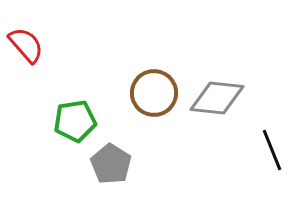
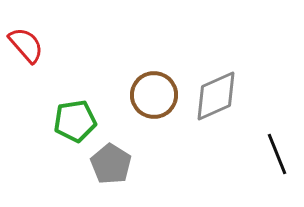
brown circle: moved 2 px down
gray diamond: moved 1 px left, 2 px up; rotated 30 degrees counterclockwise
black line: moved 5 px right, 4 px down
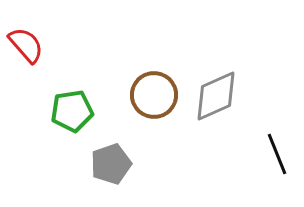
green pentagon: moved 3 px left, 10 px up
gray pentagon: rotated 21 degrees clockwise
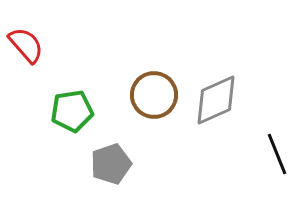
gray diamond: moved 4 px down
